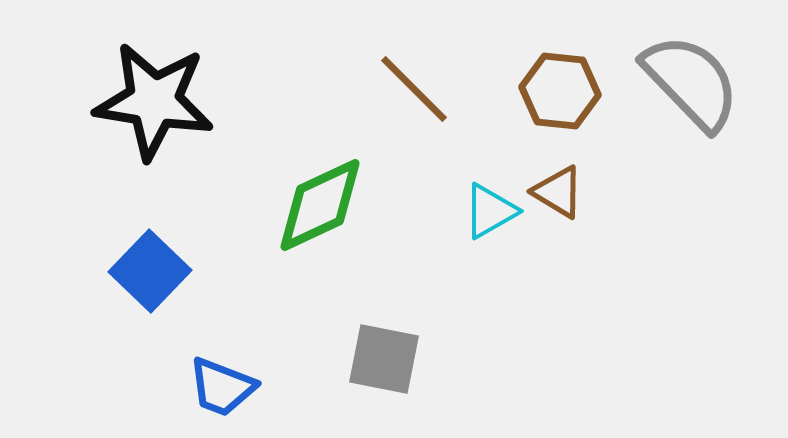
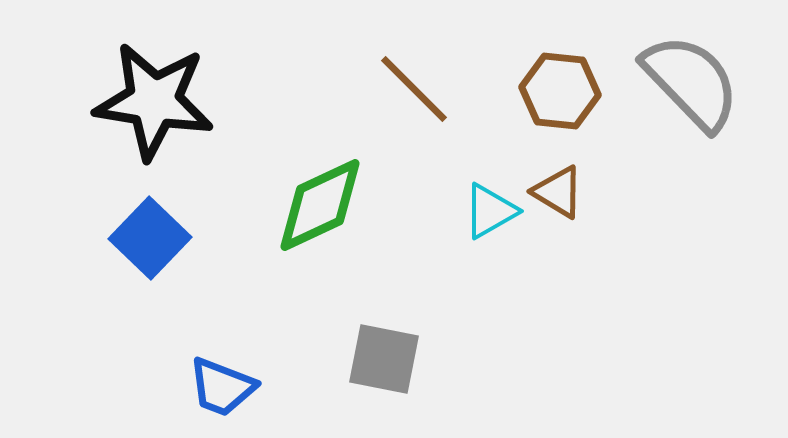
blue square: moved 33 px up
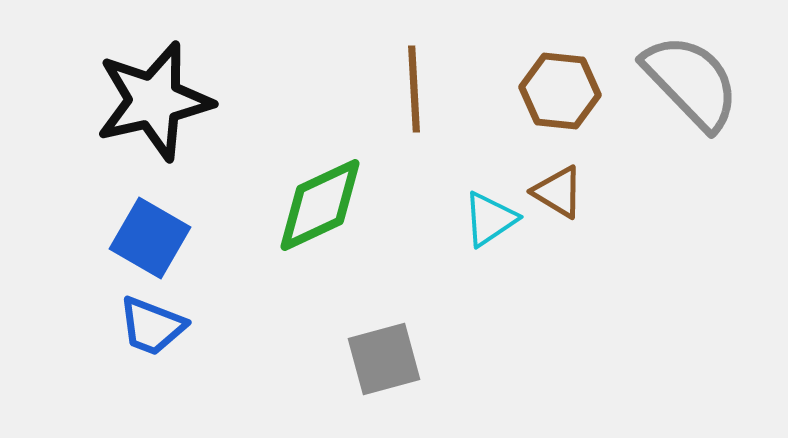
brown line: rotated 42 degrees clockwise
black star: rotated 22 degrees counterclockwise
cyan triangle: moved 8 px down; rotated 4 degrees counterclockwise
blue square: rotated 14 degrees counterclockwise
gray square: rotated 26 degrees counterclockwise
blue trapezoid: moved 70 px left, 61 px up
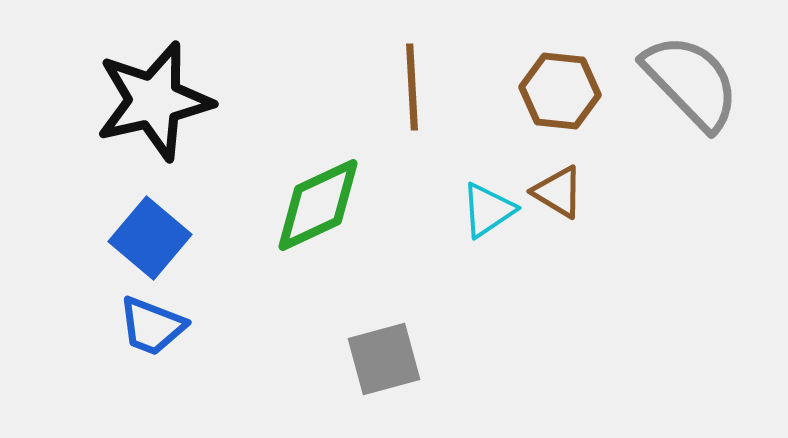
brown line: moved 2 px left, 2 px up
green diamond: moved 2 px left
cyan triangle: moved 2 px left, 9 px up
blue square: rotated 10 degrees clockwise
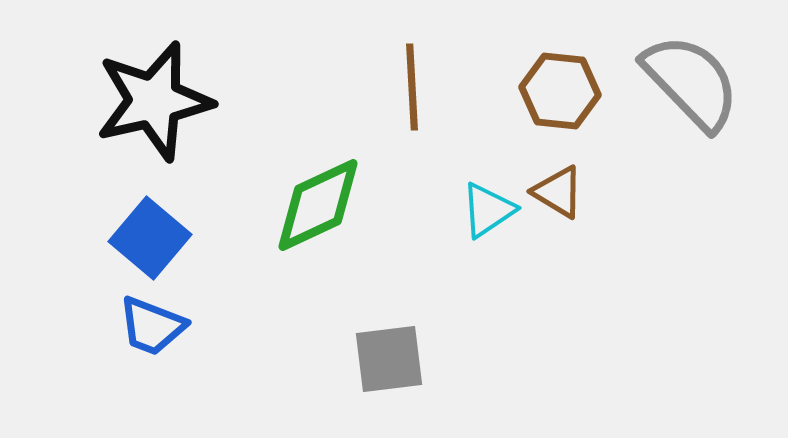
gray square: moved 5 px right; rotated 8 degrees clockwise
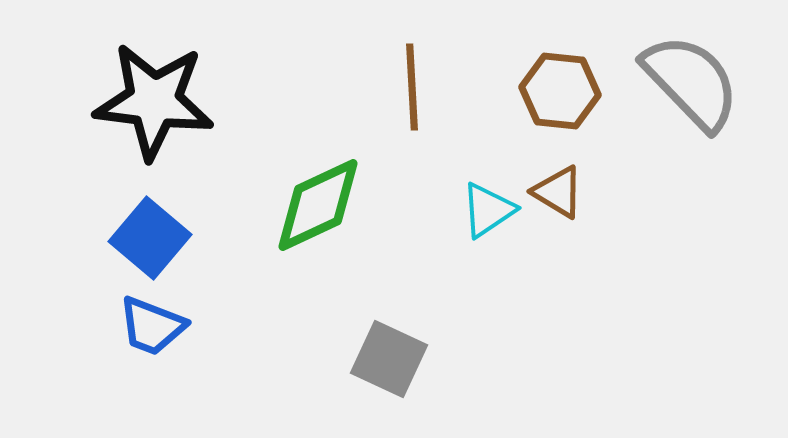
black star: rotated 20 degrees clockwise
gray square: rotated 32 degrees clockwise
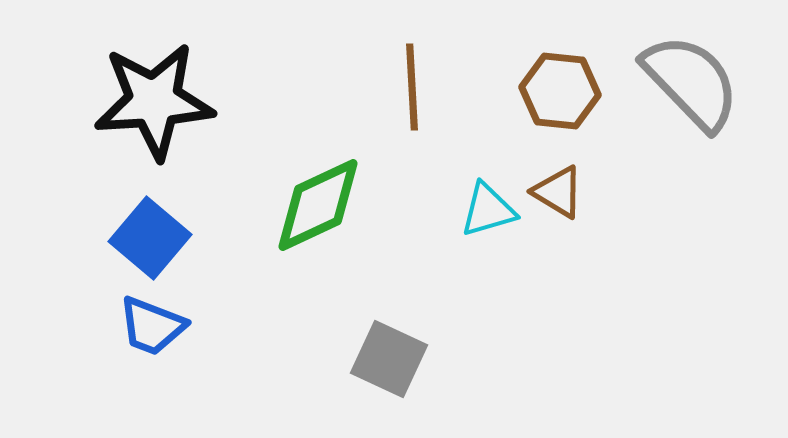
black star: rotated 11 degrees counterclockwise
cyan triangle: rotated 18 degrees clockwise
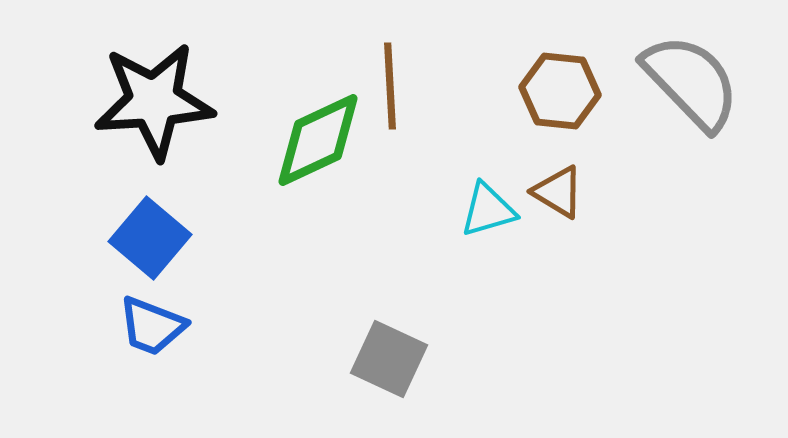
brown line: moved 22 px left, 1 px up
green diamond: moved 65 px up
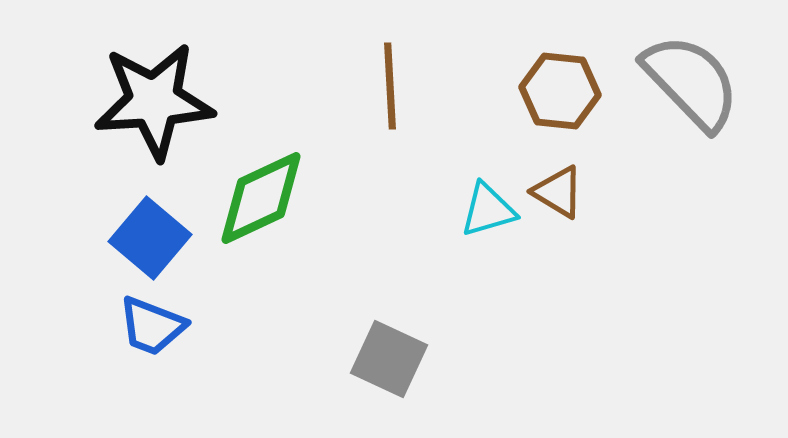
green diamond: moved 57 px left, 58 px down
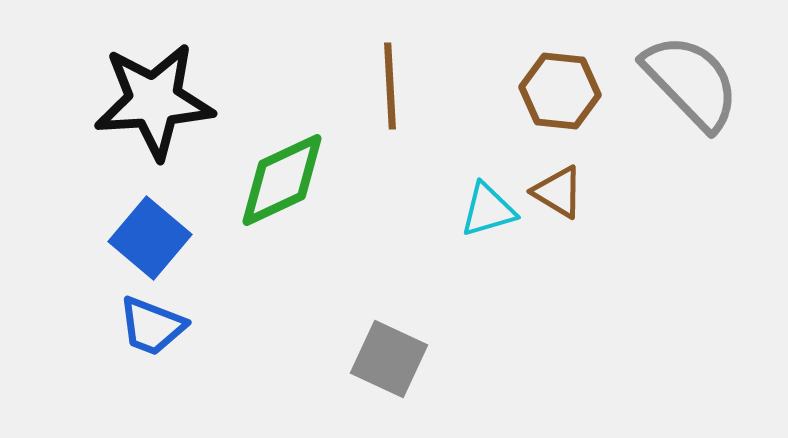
green diamond: moved 21 px right, 18 px up
